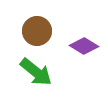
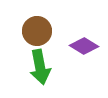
green arrow: moved 4 px right, 5 px up; rotated 40 degrees clockwise
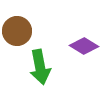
brown circle: moved 20 px left
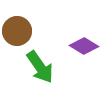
green arrow: rotated 24 degrees counterclockwise
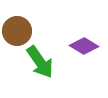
green arrow: moved 5 px up
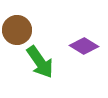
brown circle: moved 1 px up
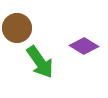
brown circle: moved 2 px up
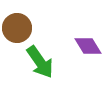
purple diamond: moved 4 px right; rotated 28 degrees clockwise
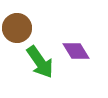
purple diamond: moved 12 px left, 5 px down
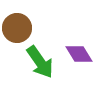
purple diamond: moved 3 px right, 3 px down
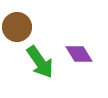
brown circle: moved 1 px up
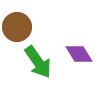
green arrow: moved 2 px left
